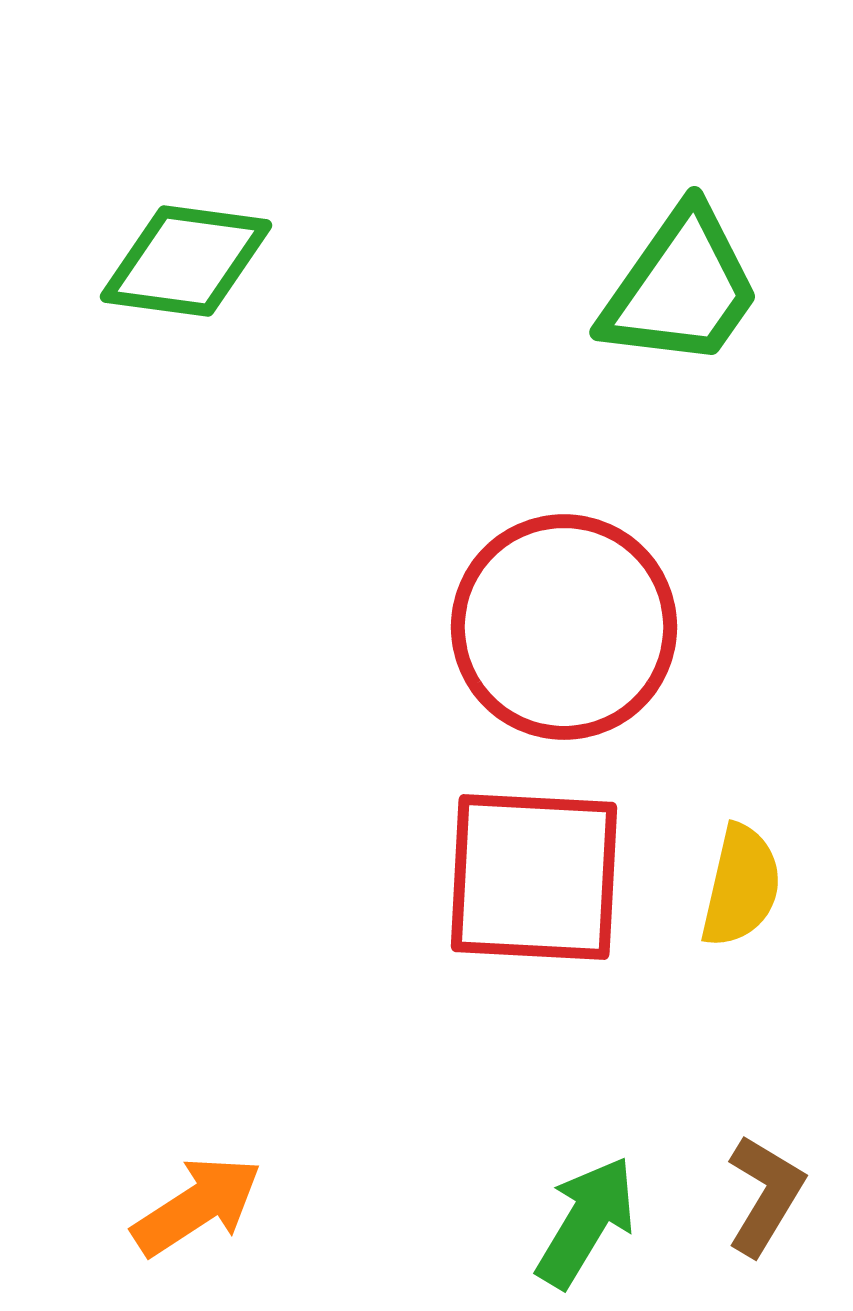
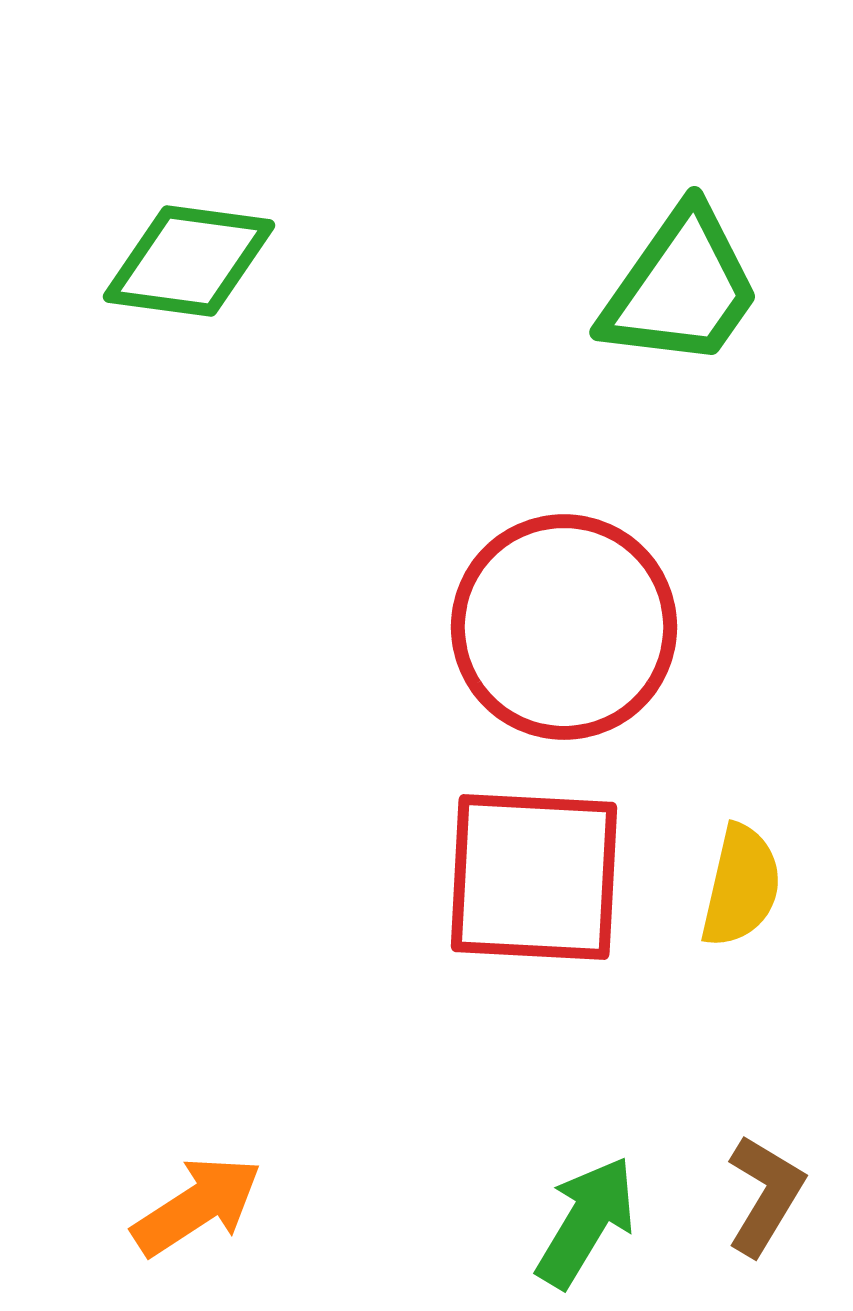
green diamond: moved 3 px right
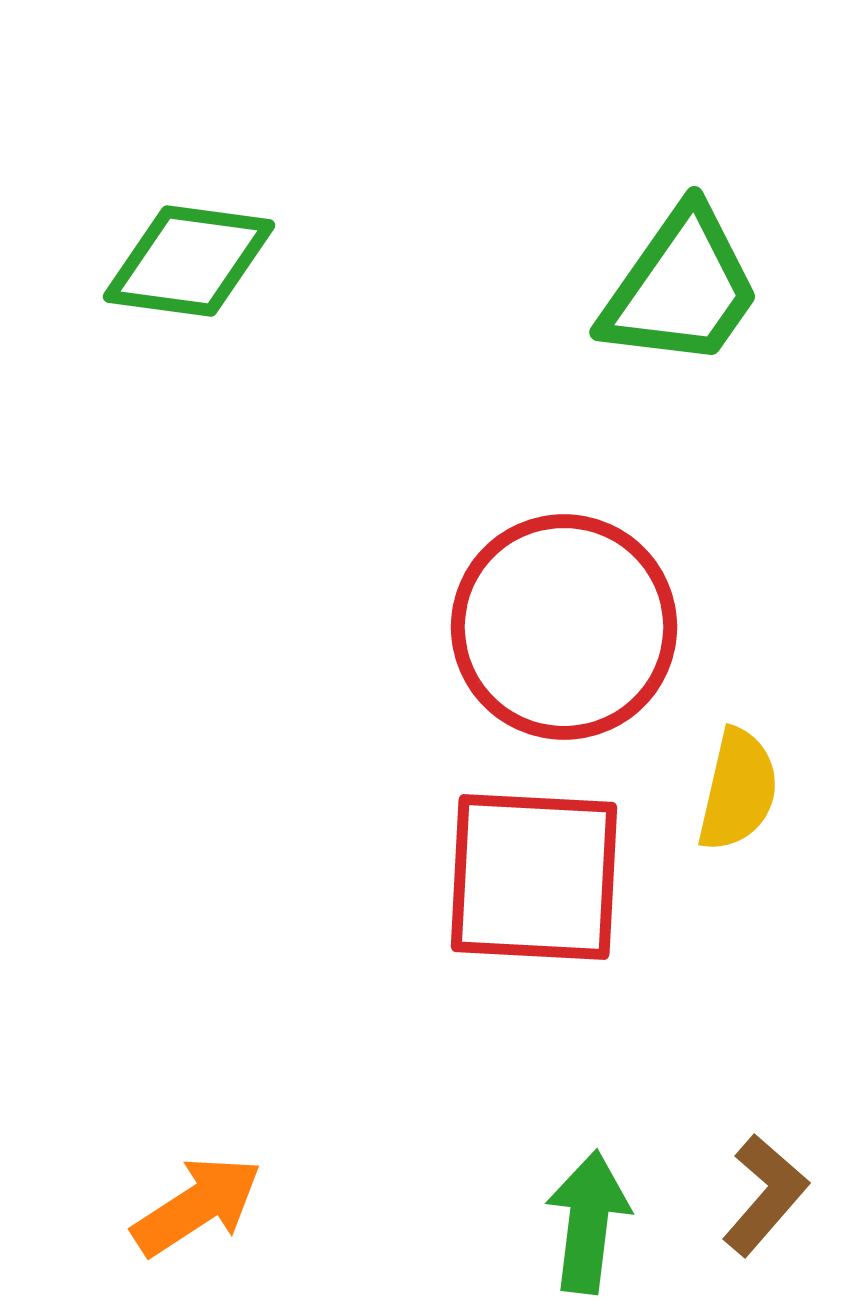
yellow semicircle: moved 3 px left, 96 px up
brown L-shape: rotated 10 degrees clockwise
green arrow: moved 2 px right; rotated 24 degrees counterclockwise
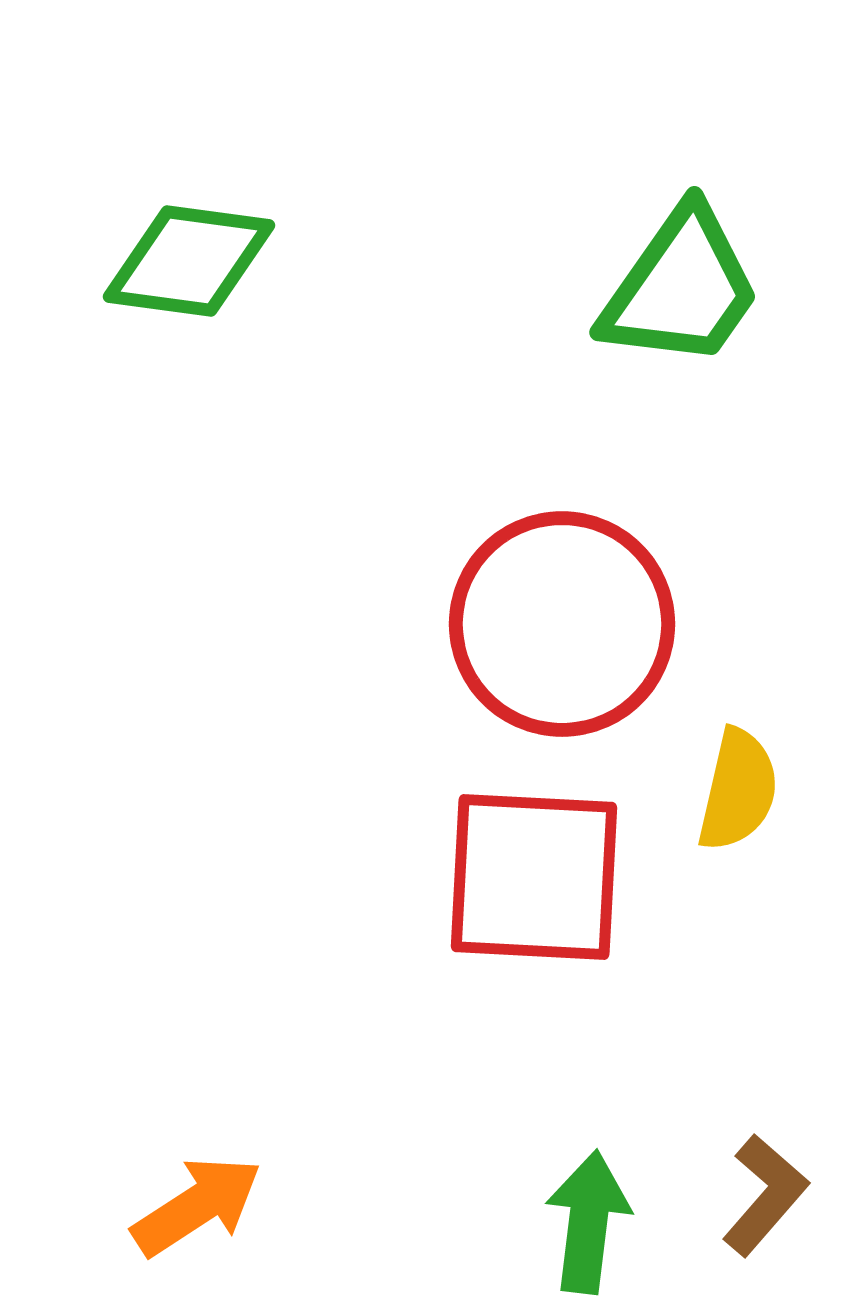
red circle: moved 2 px left, 3 px up
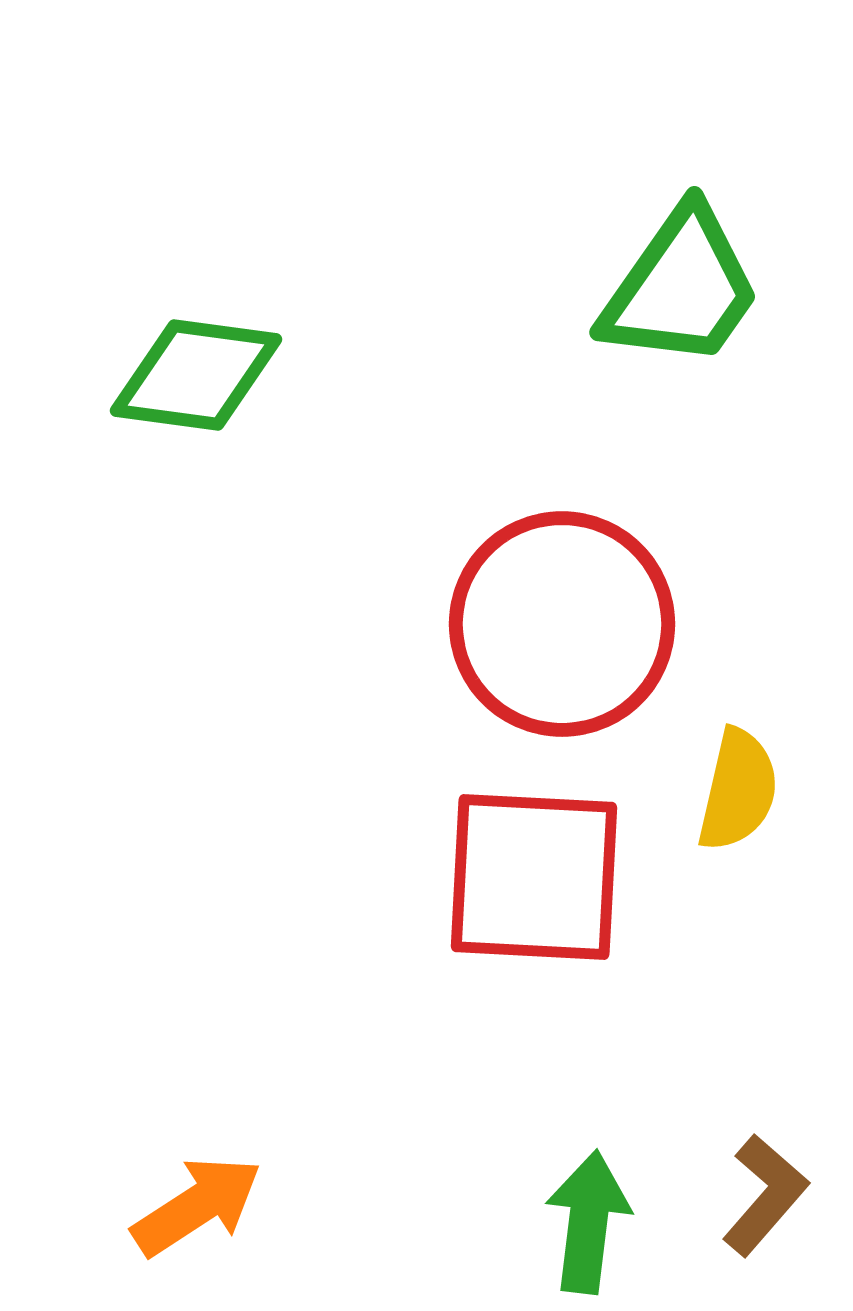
green diamond: moved 7 px right, 114 px down
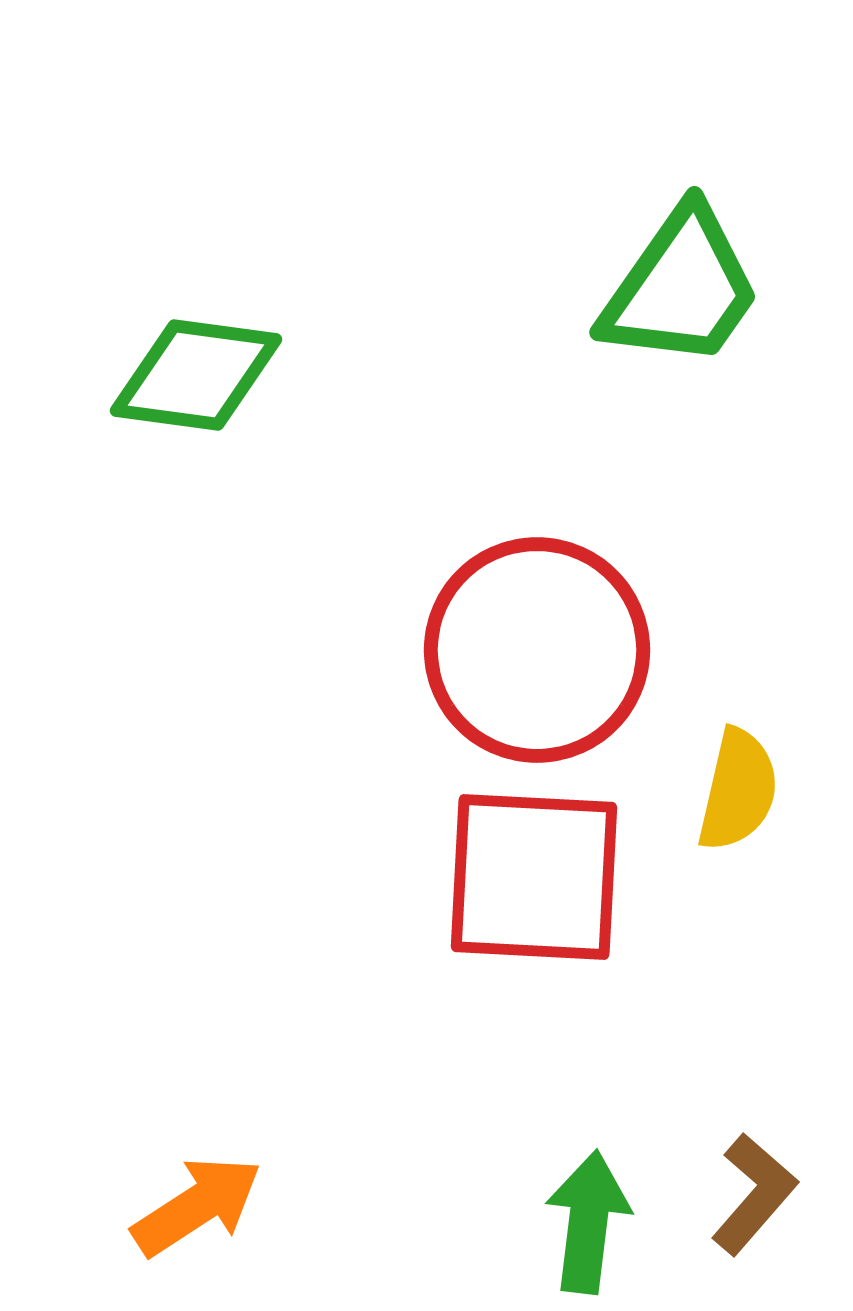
red circle: moved 25 px left, 26 px down
brown L-shape: moved 11 px left, 1 px up
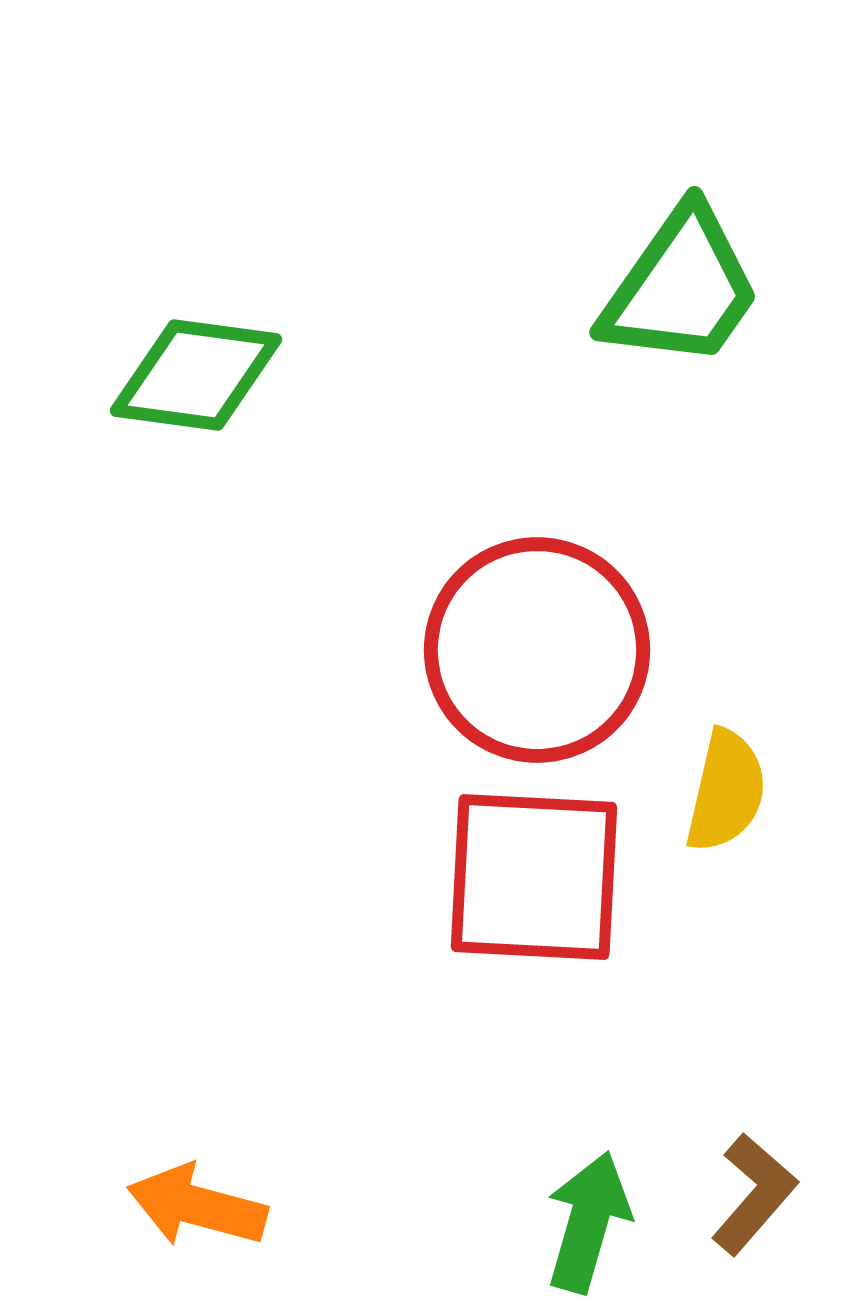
yellow semicircle: moved 12 px left, 1 px down
orange arrow: rotated 132 degrees counterclockwise
green arrow: rotated 9 degrees clockwise
